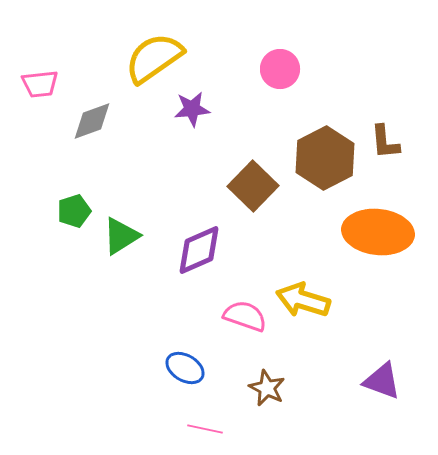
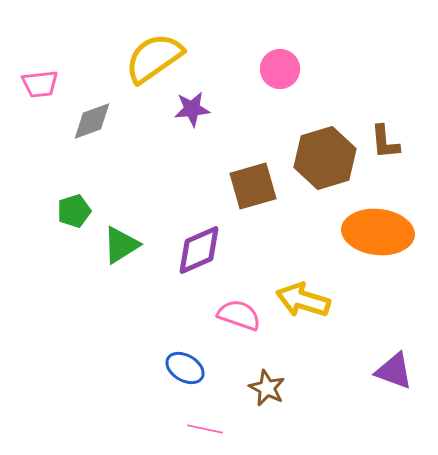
brown hexagon: rotated 10 degrees clockwise
brown square: rotated 30 degrees clockwise
green triangle: moved 9 px down
pink semicircle: moved 6 px left, 1 px up
purple triangle: moved 12 px right, 10 px up
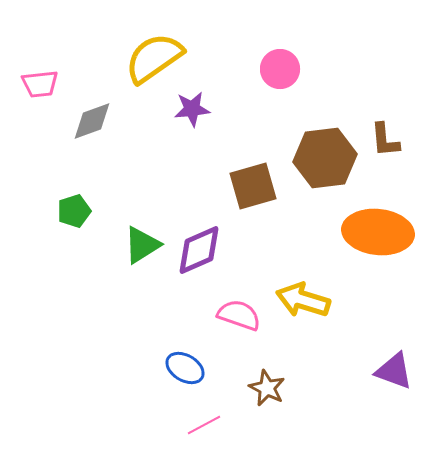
brown L-shape: moved 2 px up
brown hexagon: rotated 10 degrees clockwise
green triangle: moved 21 px right
pink line: moved 1 px left, 4 px up; rotated 40 degrees counterclockwise
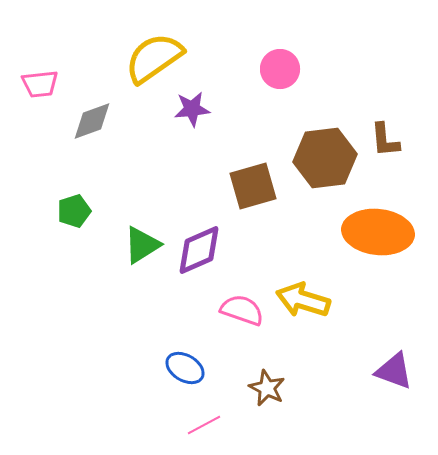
pink semicircle: moved 3 px right, 5 px up
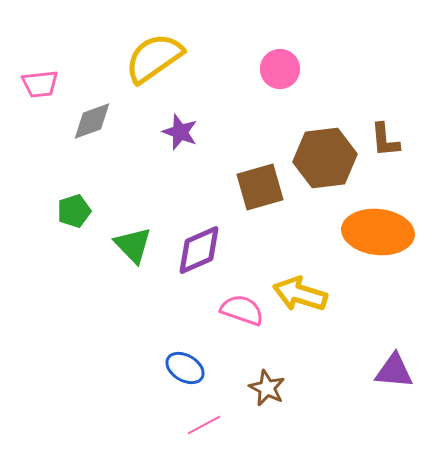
purple star: moved 12 px left, 23 px down; rotated 27 degrees clockwise
brown square: moved 7 px right, 1 px down
green triangle: moved 9 px left; rotated 42 degrees counterclockwise
yellow arrow: moved 3 px left, 6 px up
purple triangle: rotated 15 degrees counterclockwise
